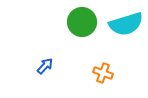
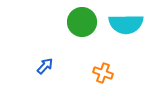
cyan semicircle: rotated 16 degrees clockwise
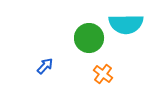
green circle: moved 7 px right, 16 px down
orange cross: moved 1 px down; rotated 18 degrees clockwise
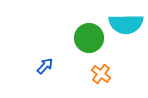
orange cross: moved 2 px left
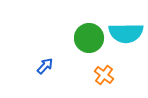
cyan semicircle: moved 9 px down
orange cross: moved 3 px right, 1 px down
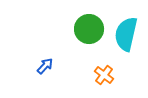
cyan semicircle: moved 1 px down; rotated 104 degrees clockwise
green circle: moved 9 px up
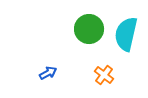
blue arrow: moved 3 px right, 7 px down; rotated 18 degrees clockwise
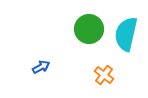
blue arrow: moved 7 px left, 6 px up
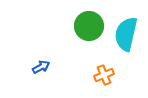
green circle: moved 3 px up
orange cross: rotated 30 degrees clockwise
